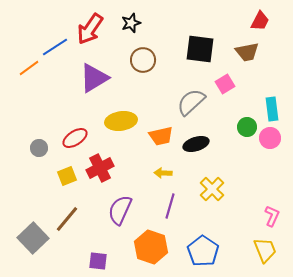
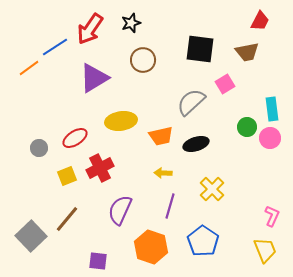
gray square: moved 2 px left, 2 px up
blue pentagon: moved 10 px up
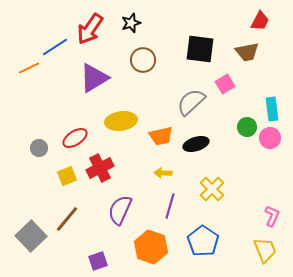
orange line: rotated 10 degrees clockwise
purple square: rotated 24 degrees counterclockwise
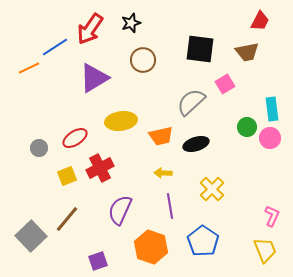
purple line: rotated 25 degrees counterclockwise
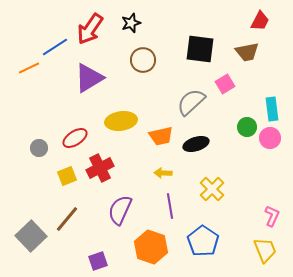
purple triangle: moved 5 px left
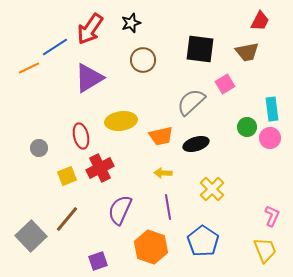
red ellipse: moved 6 px right, 2 px up; rotated 70 degrees counterclockwise
purple line: moved 2 px left, 1 px down
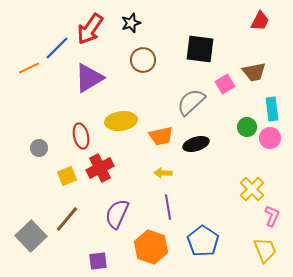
blue line: moved 2 px right, 1 px down; rotated 12 degrees counterclockwise
brown trapezoid: moved 7 px right, 20 px down
yellow cross: moved 40 px right
purple semicircle: moved 3 px left, 4 px down
purple square: rotated 12 degrees clockwise
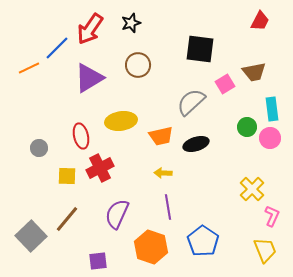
brown circle: moved 5 px left, 5 px down
yellow square: rotated 24 degrees clockwise
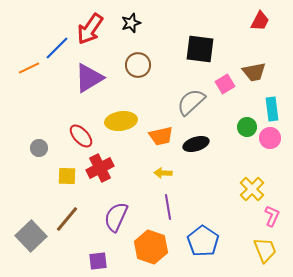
red ellipse: rotated 30 degrees counterclockwise
purple semicircle: moved 1 px left, 3 px down
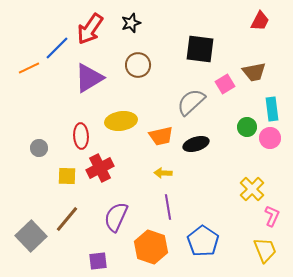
red ellipse: rotated 40 degrees clockwise
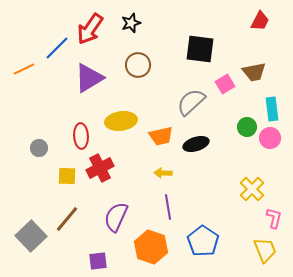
orange line: moved 5 px left, 1 px down
pink L-shape: moved 2 px right, 2 px down; rotated 10 degrees counterclockwise
